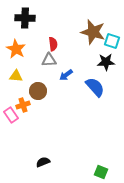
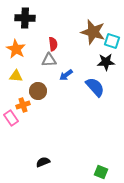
pink rectangle: moved 3 px down
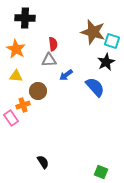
black star: rotated 24 degrees counterclockwise
black semicircle: rotated 80 degrees clockwise
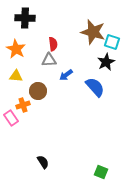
cyan square: moved 1 px down
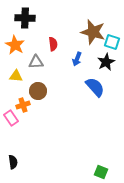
orange star: moved 1 px left, 4 px up
gray triangle: moved 13 px left, 2 px down
blue arrow: moved 11 px right, 16 px up; rotated 32 degrees counterclockwise
black semicircle: moved 30 px left; rotated 24 degrees clockwise
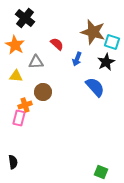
black cross: rotated 36 degrees clockwise
red semicircle: moved 4 px right; rotated 40 degrees counterclockwise
brown circle: moved 5 px right, 1 px down
orange cross: moved 2 px right
pink rectangle: moved 8 px right; rotated 49 degrees clockwise
